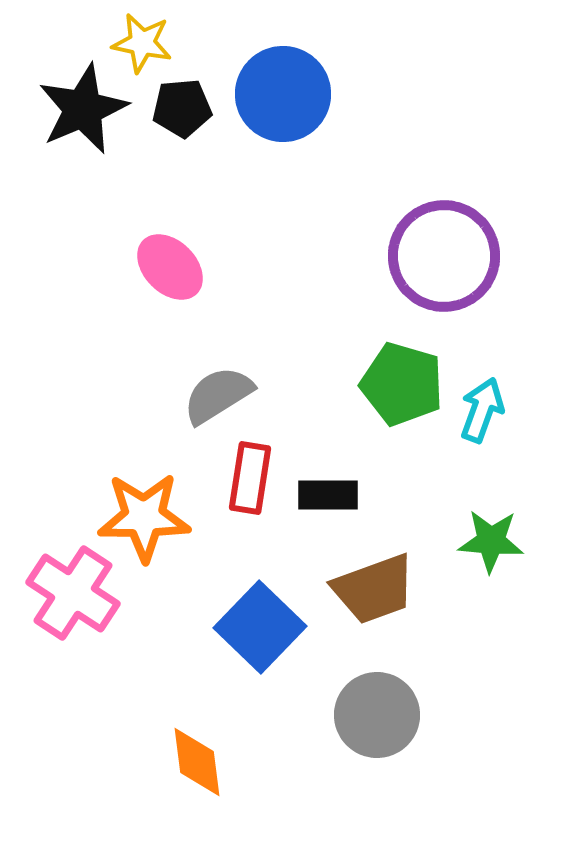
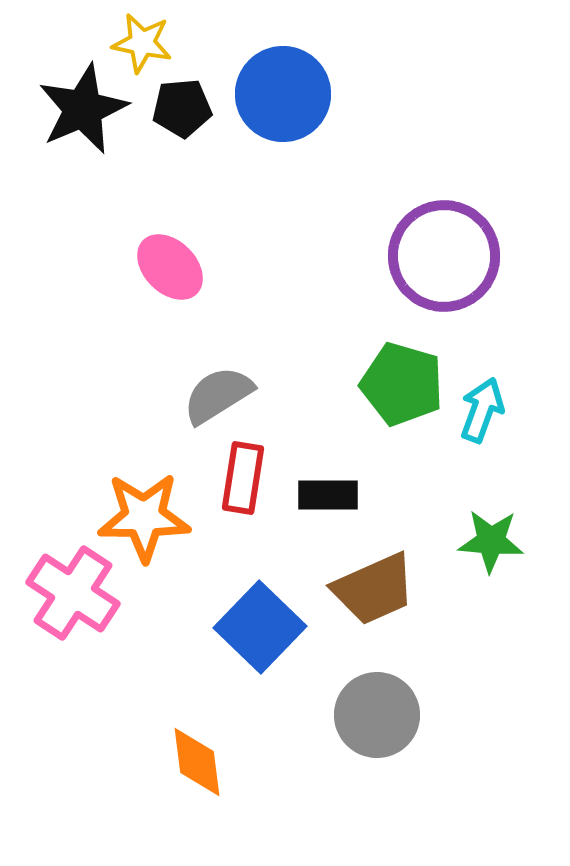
red rectangle: moved 7 px left
brown trapezoid: rotated 4 degrees counterclockwise
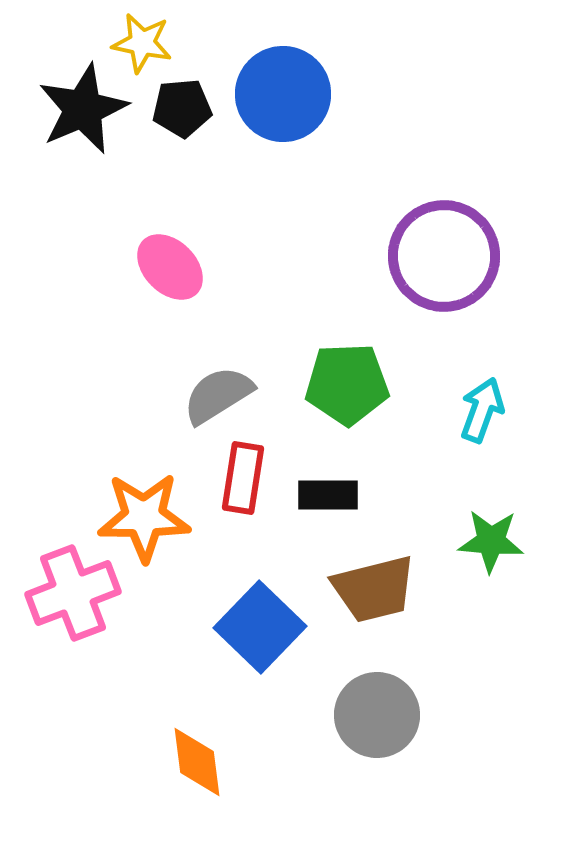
green pentagon: moved 55 px left; rotated 18 degrees counterclockwise
brown trapezoid: rotated 10 degrees clockwise
pink cross: rotated 36 degrees clockwise
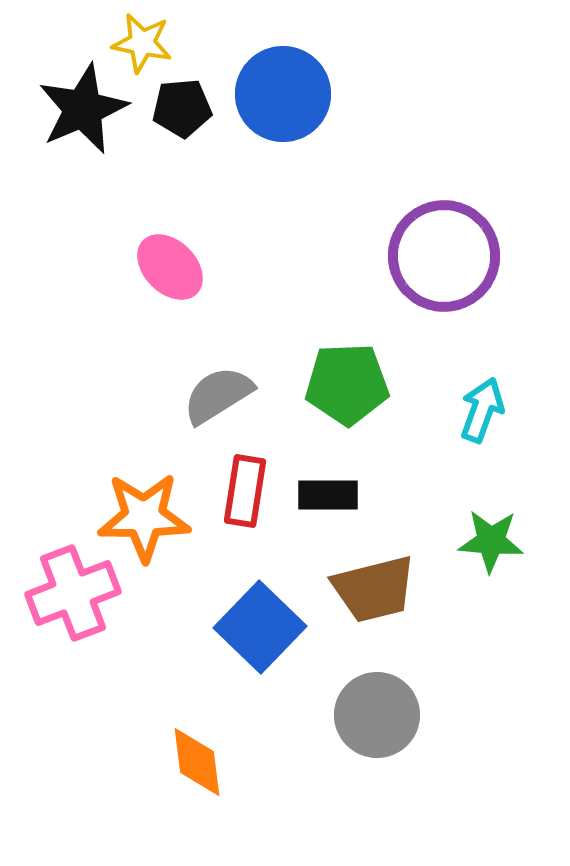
red rectangle: moved 2 px right, 13 px down
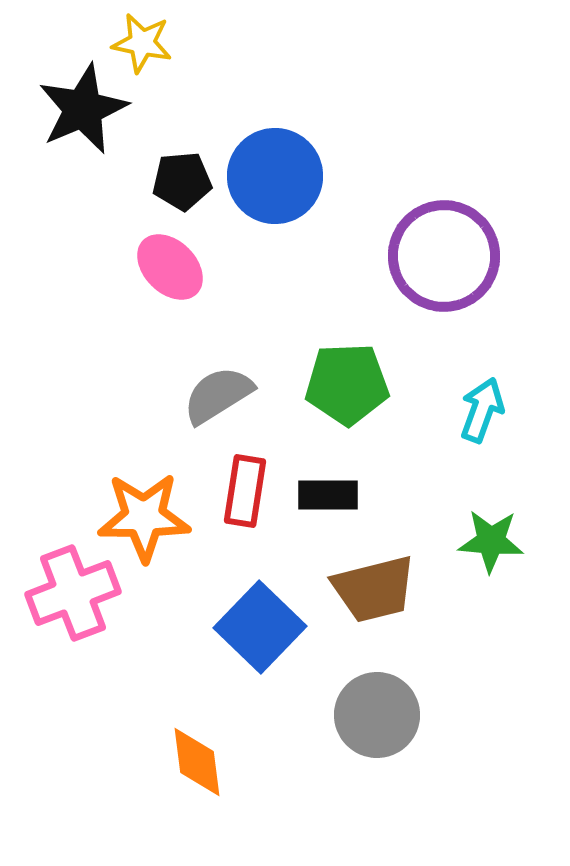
blue circle: moved 8 px left, 82 px down
black pentagon: moved 73 px down
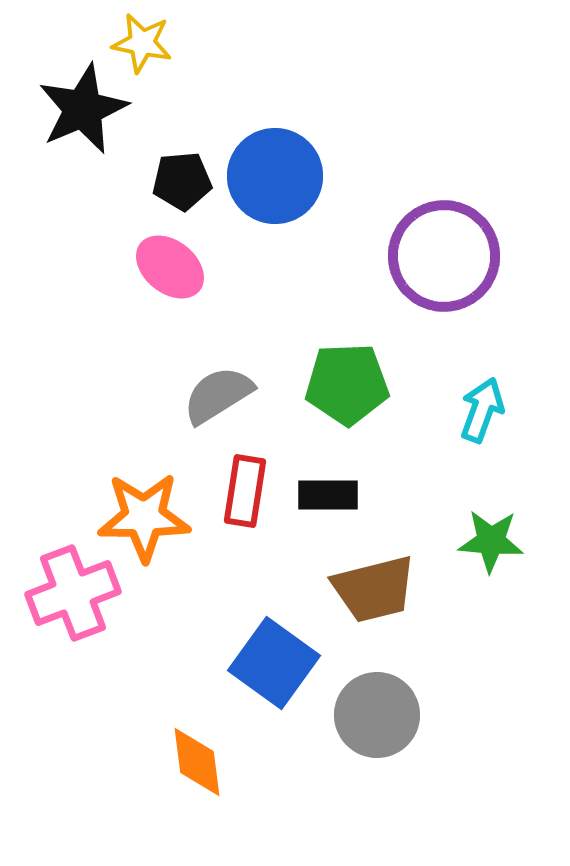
pink ellipse: rotated 6 degrees counterclockwise
blue square: moved 14 px right, 36 px down; rotated 8 degrees counterclockwise
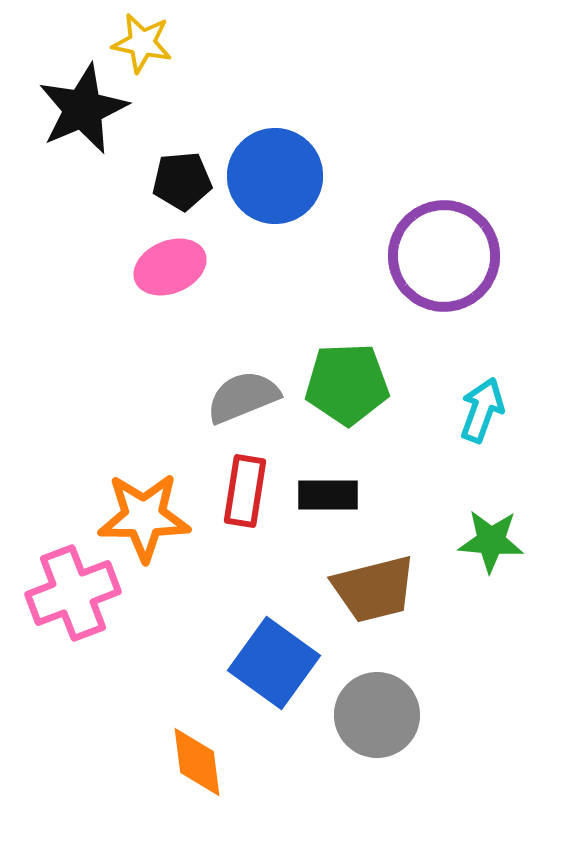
pink ellipse: rotated 62 degrees counterclockwise
gray semicircle: moved 25 px right, 2 px down; rotated 10 degrees clockwise
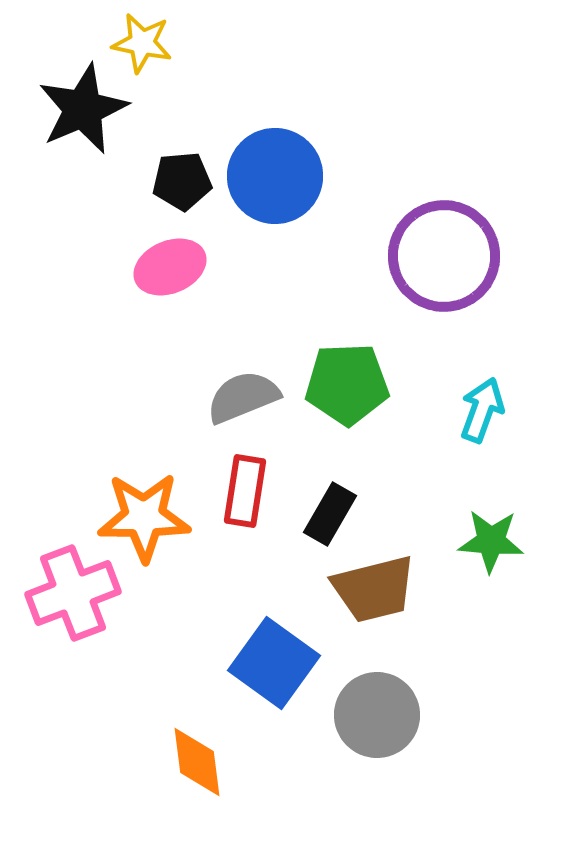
black rectangle: moved 2 px right, 19 px down; rotated 60 degrees counterclockwise
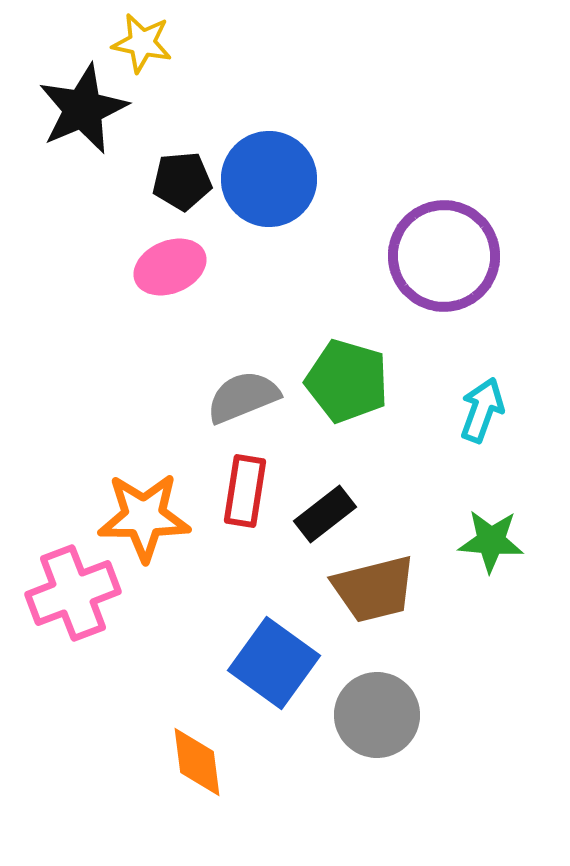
blue circle: moved 6 px left, 3 px down
green pentagon: moved 3 px up; rotated 18 degrees clockwise
black rectangle: moved 5 px left; rotated 22 degrees clockwise
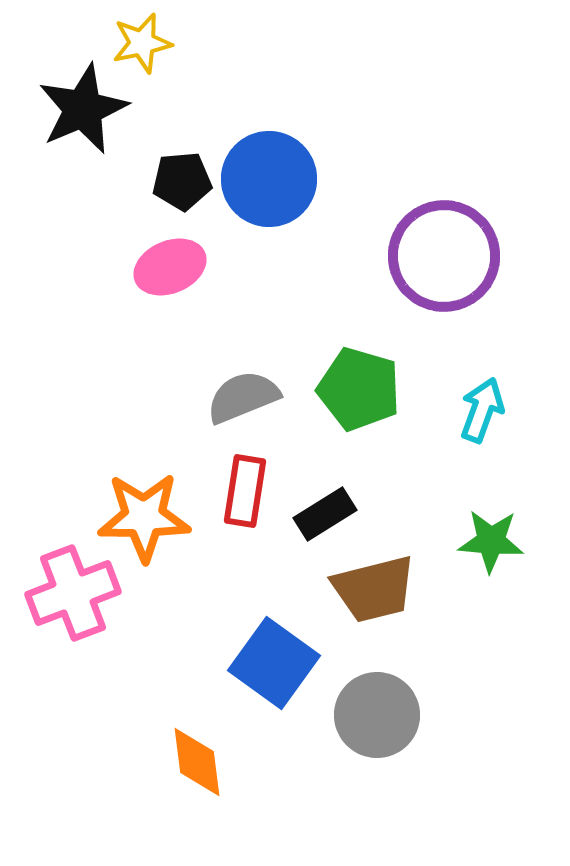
yellow star: rotated 24 degrees counterclockwise
green pentagon: moved 12 px right, 8 px down
black rectangle: rotated 6 degrees clockwise
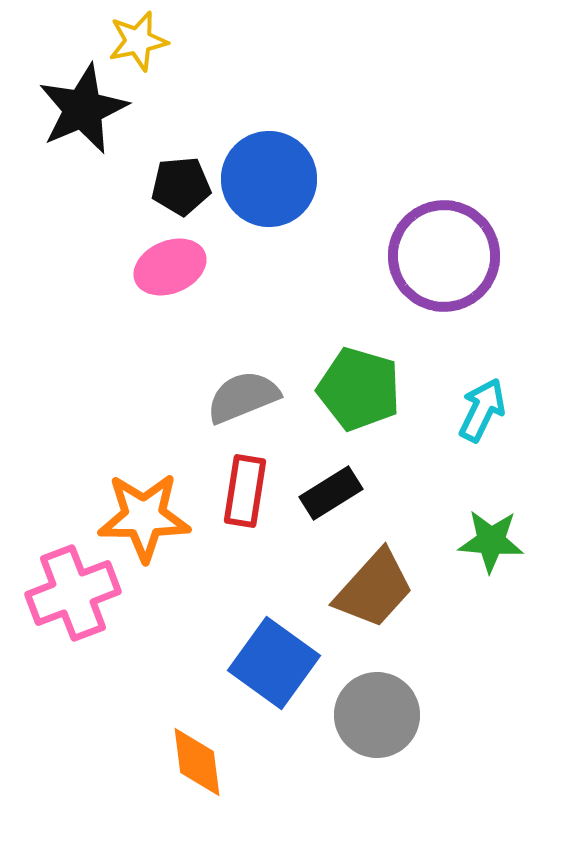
yellow star: moved 4 px left, 2 px up
black pentagon: moved 1 px left, 5 px down
cyan arrow: rotated 6 degrees clockwise
black rectangle: moved 6 px right, 21 px up
brown trapezoid: rotated 34 degrees counterclockwise
